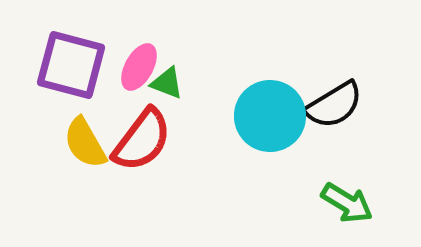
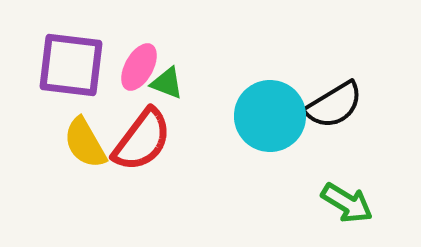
purple square: rotated 8 degrees counterclockwise
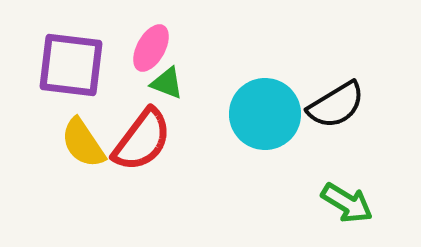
pink ellipse: moved 12 px right, 19 px up
black semicircle: moved 2 px right
cyan circle: moved 5 px left, 2 px up
yellow semicircle: moved 2 px left; rotated 4 degrees counterclockwise
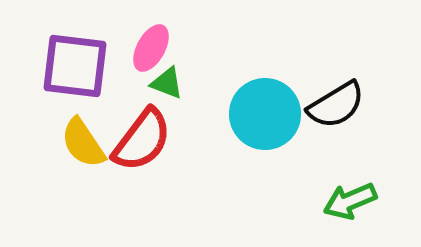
purple square: moved 4 px right, 1 px down
green arrow: moved 3 px right, 2 px up; rotated 126 degrees clockwise
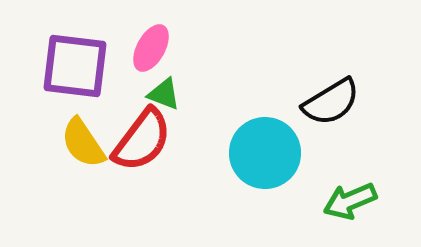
green triangle: moved 3 px left, 11 px down
black semicircle: moved 5 px left, 3 px up
cyan circle: moved 39 px down
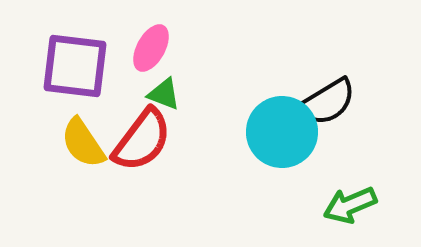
black semicircle: moved 4 px left
cyan circle: moved 17 px right, 21 px up
green arrow: moved 4 px down
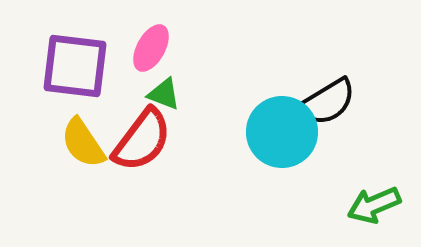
green arrow: moved 24 px right
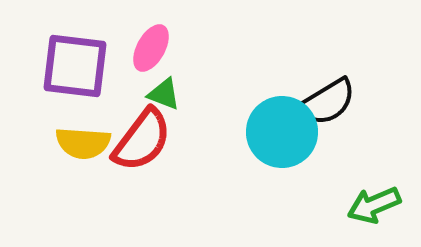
yellow semicircle: rotated 52 degrees counterclockwise
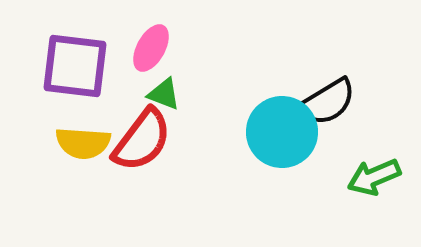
green arrow: moved 28 px up
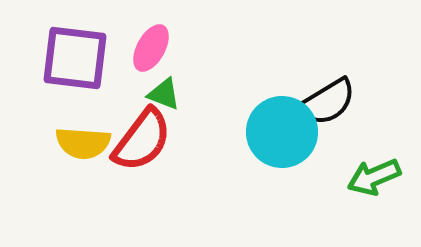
purple square: moved 8 px up
